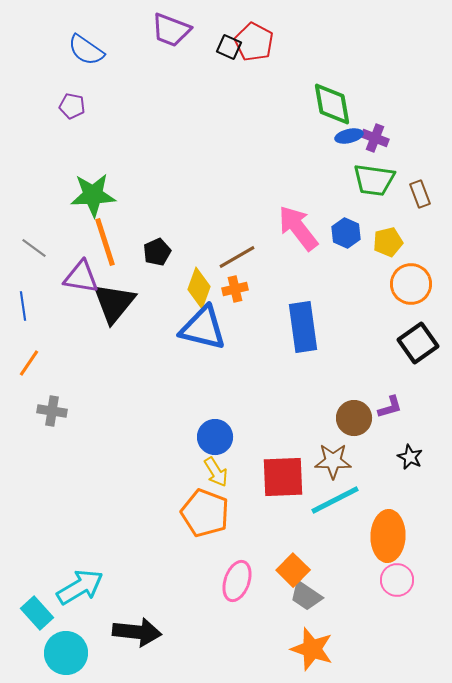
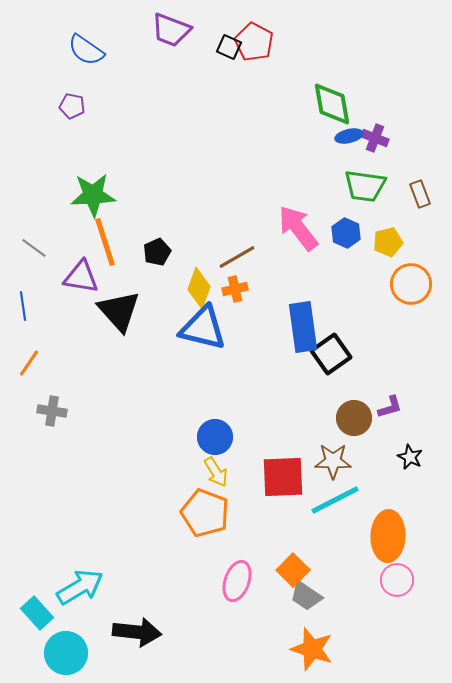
green trapezoid at (374, 180): moved 9 px left, 6 px down
black triangle at (114, 303): moved 5 px right, 8 px down; rotated 21 degrees counterclockwise
black square at (418, 343): moved 87 px left, 11 px down
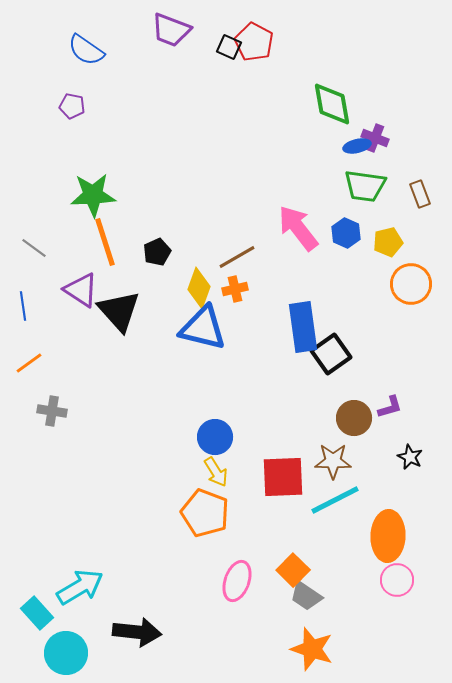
blue ellipse at (349, 136): moved 8 px right, 10 px down
purple triangle at (81, 277): moved 13 px down; rotated 24 degrees clockwise
orange line at (29, 363): rotated 20 degrees clockwise
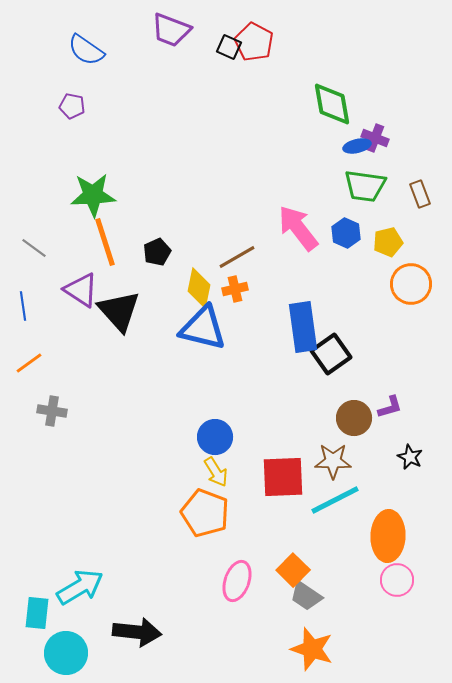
yellow diamond at (199, 288): rotated 9 degrees counterclockwise
cyan rectangle at (37, 613): rotated 48 degrees clockwise
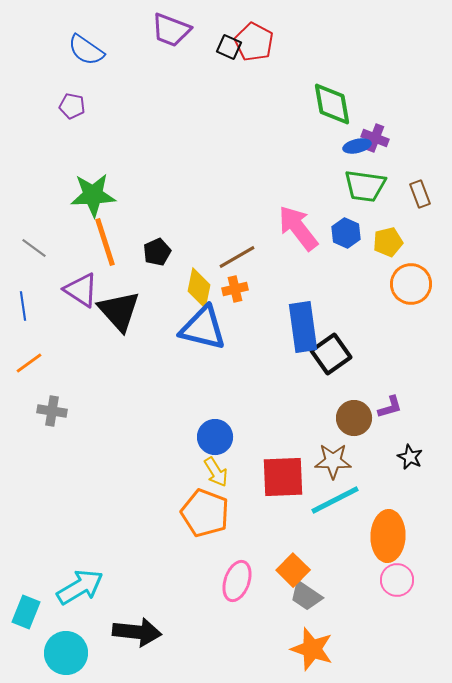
cyan rectangle at (37, 613): moved 11 px left, 1 px up; rotated 16 degrees clockwise
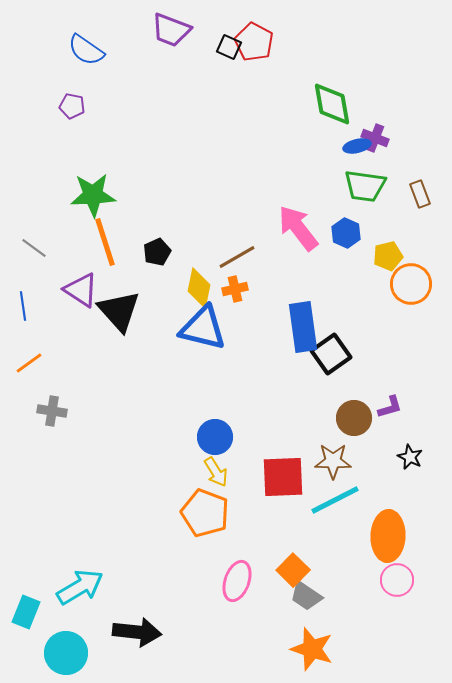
yellow pentagon at (388, 242): moved 14 px down
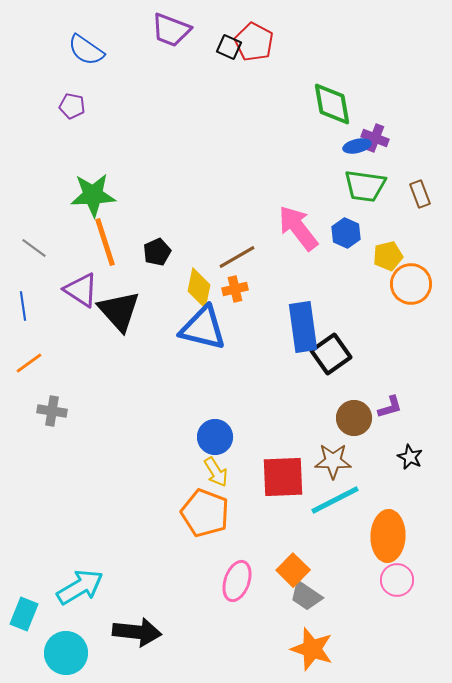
cyan rectangle at (26, 612): moved 2 px left, 2 px down
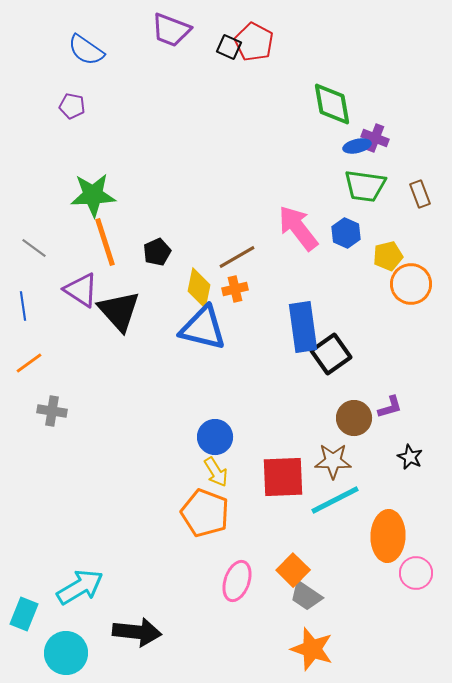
pink circle at (397, 580): moved 19 px right, 7 px up
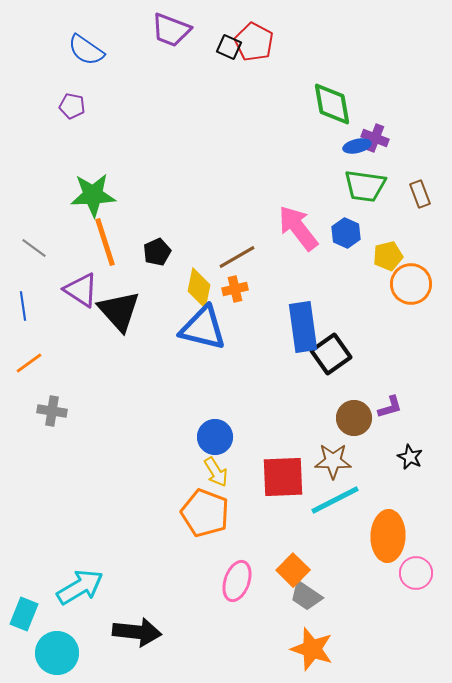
cyan circle at (66, 653): moved 9 px left
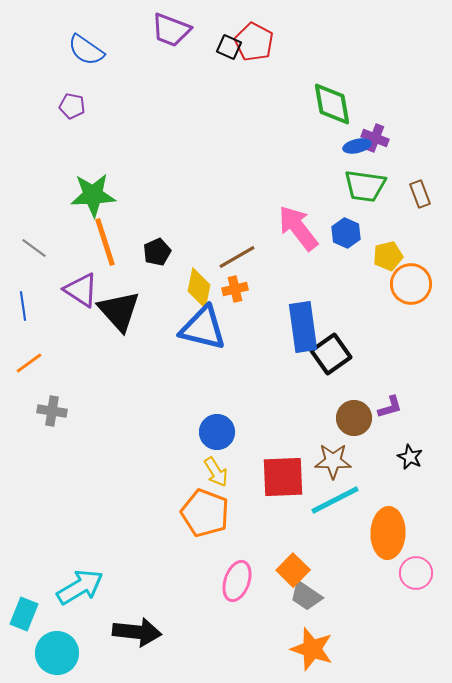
blue circle at (215, 437): moved 2 px right, 5 px up
orange ellipse at (388, 536): moved 3 px up
